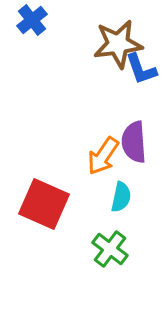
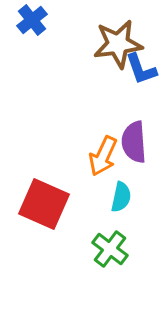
orange arrow: rotated 9 degrees counterclockwise
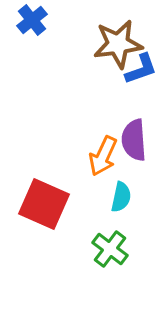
blue L-shape: rotated 90 degrees counterclockwise
purple semicircle: moved 2 px up
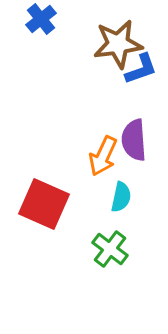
blue cross: moved 9 px right, 1 px up
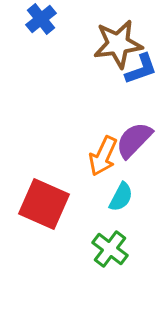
purple semicircle: rotated 48 degrees clockwise
cyan semicircle: rotated 16 degrees clockwise
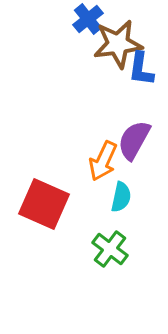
blue cross: moved 47 px right
blue L-shape: rotated 117 degrees clockwise
purple semicircle: rotated 15 degrees counterclockwise
orange arrow: moved 5 px down
cyan semicircle: rotated 16 degrees counterclockwise
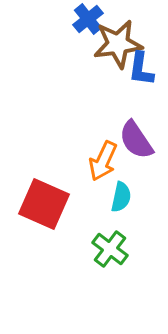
purple semicircle: moved 2 px right; rotated 63 degrees counterclockwise
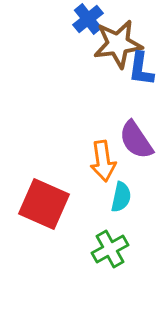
orange arrow: rotated 33 degrees counterclockwise
green cross: rotated 24 degrees clockwise
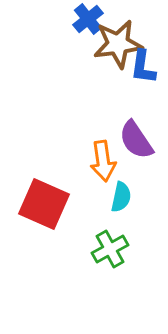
blue L-shape: moved 2 px right, 2 px up
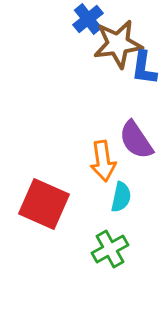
blue L-shape: moved 1 px right, 1 px down
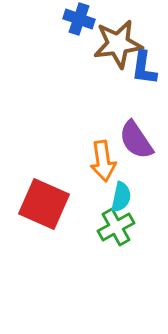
blue cross: moved 9 px left; rotated 32 degrees counterclockwise
green cross: moved 6 px right, 22 px up
